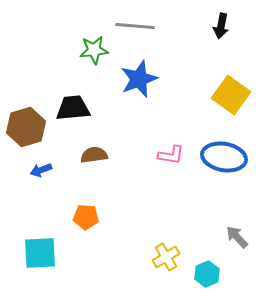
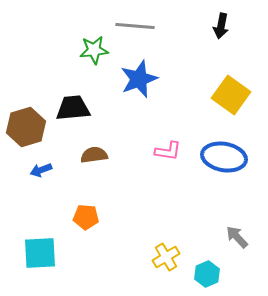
pink L-shape: moved 3 px left, 4 px up
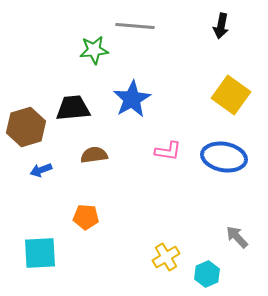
blue star: moved 7 px left, 20 px down; rotated 9 degrees counterclockwise
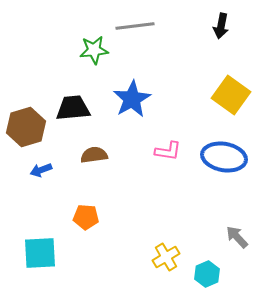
gray line: rotated 12 degrees counterclockwise
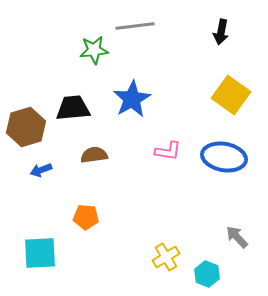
black arrow: moved 6 px down
cyan hexagon: rotated 15 degrees counterclockwise
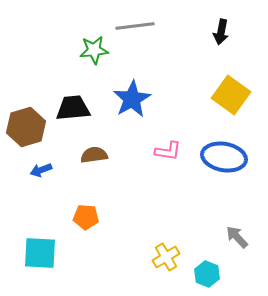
cyan square: rotated 6 degrees clockwise
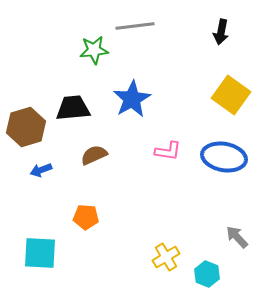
brown semicircle: rotated 16 degrees counterclockwise
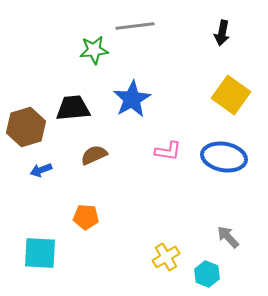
black arrow: moved 1 px right, 1 px down
gray arrow: moved 9 px left
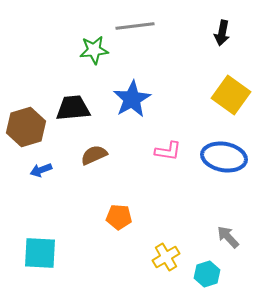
orange pentagon: moved 33 px right
cyan hexagon: rotated 20 degrees clockwise
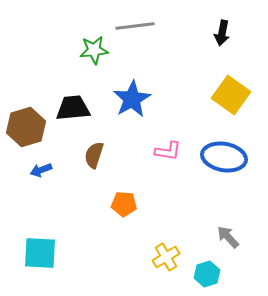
brown semicircle: rotated 48 degrees counterclockwise
orange pentagon: moved 5 px right, 13 px up
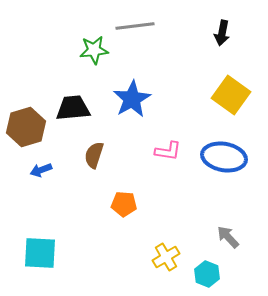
cyan hexagon: rotated 20 degrees counterclockwise
